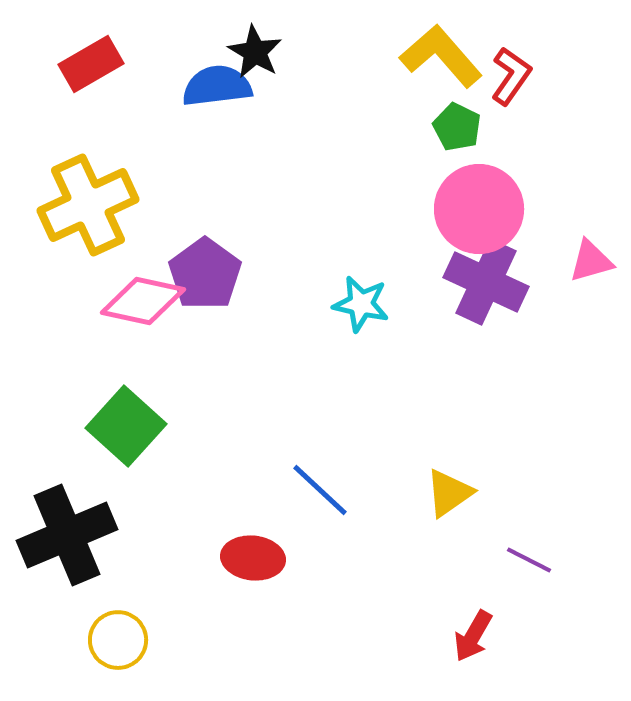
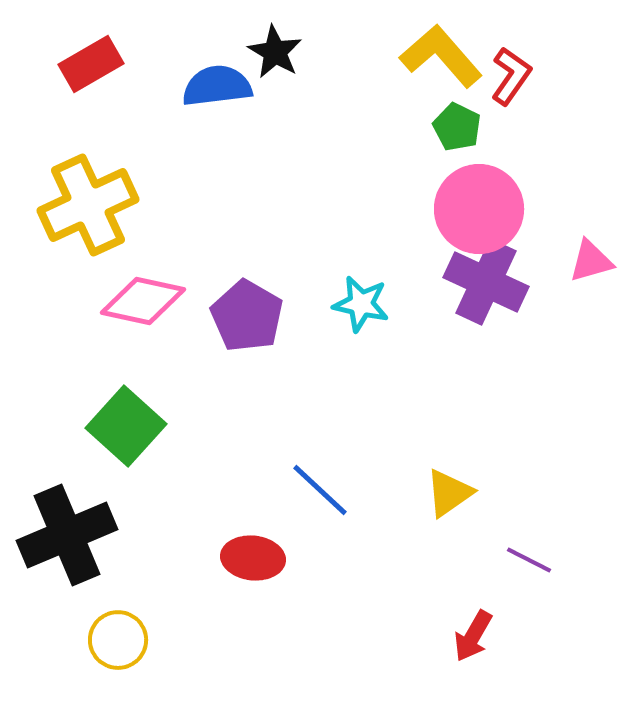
black star: moved 20 px right
purple pentagon: moved 42 px right, 42 px down; rotated 6 degrees counterclockwise
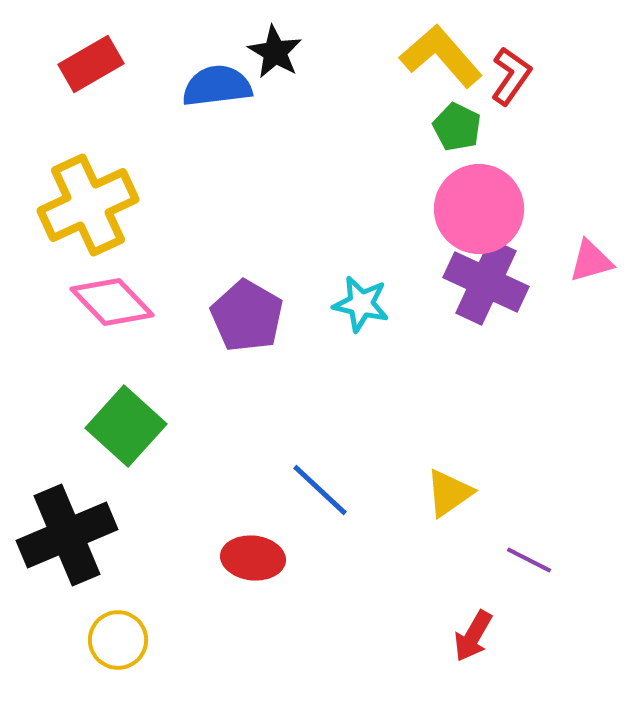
pink diamond: moved 31 px left, 1 px down; rotated 34 degrees clockwise
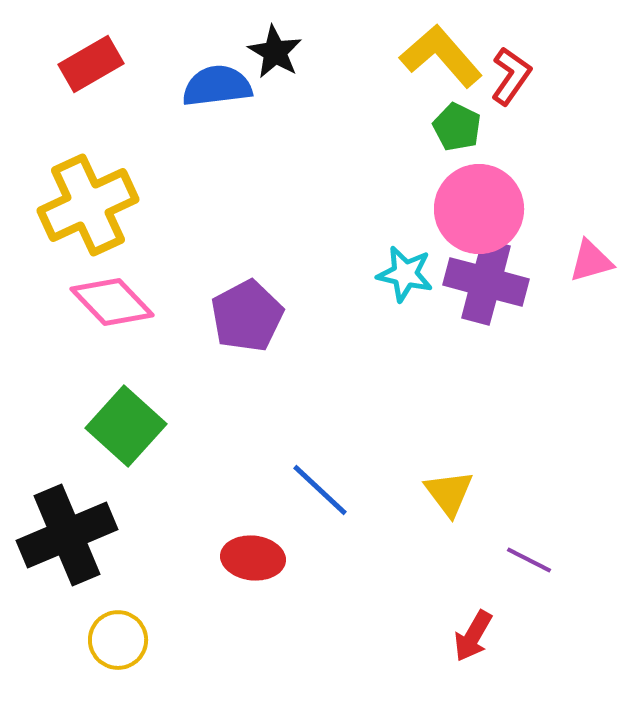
purple cross: rotated 10 degrees counterclockwise
cyan star: moved 44 px right, 30 px up
purple pentagon: rotated 14 degrees clockwise
yellow triangle: rotated 32 degrees counterclockwise
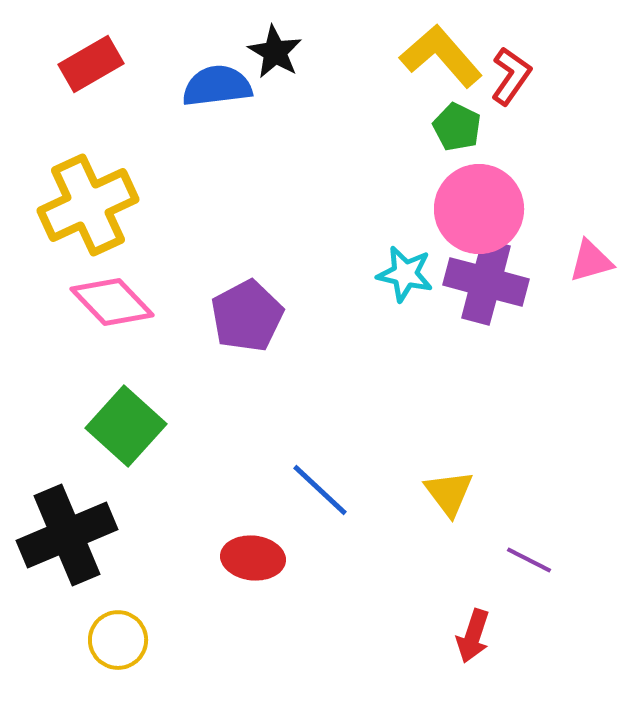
red arrow: rotated 12 degrees counterclockwise
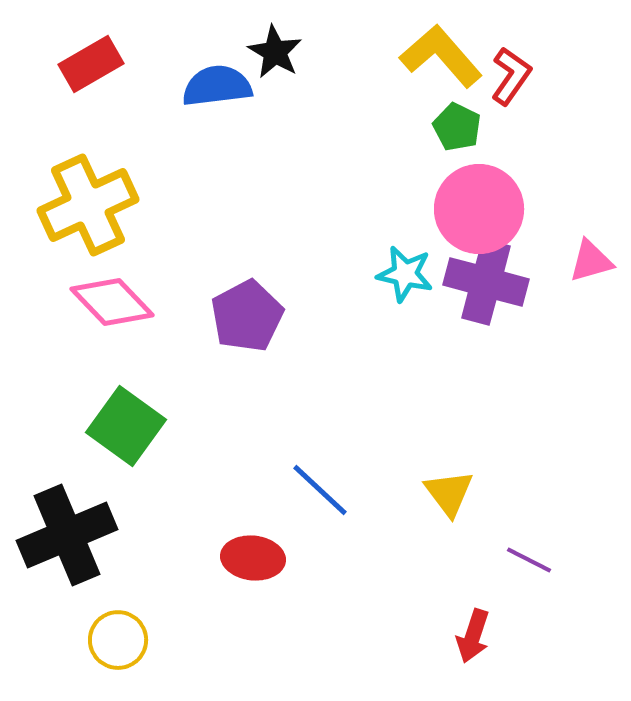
green square: rotated 6 degrees counterclockwise
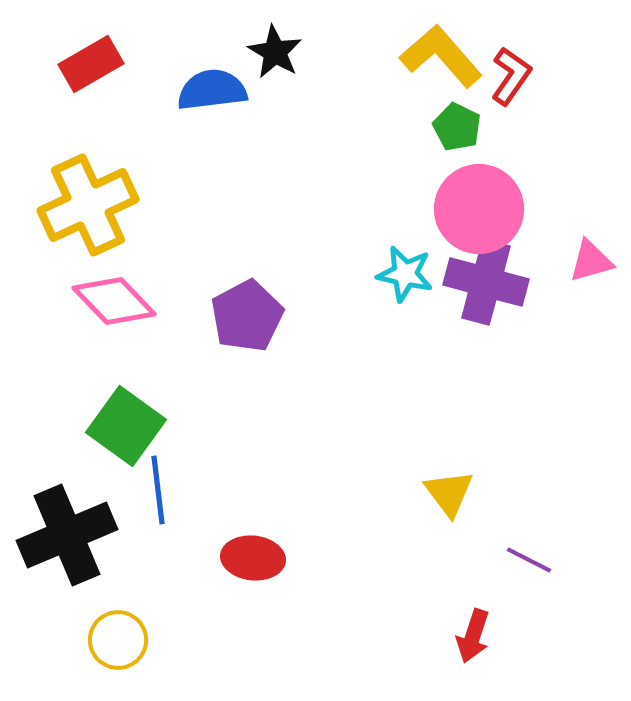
blue semicircle: moved 5 px left, 4 px down
pink diamond: moved 2 px right, 1 px up
blue line: moved 162 px left; rotated 40 degrees clockwise
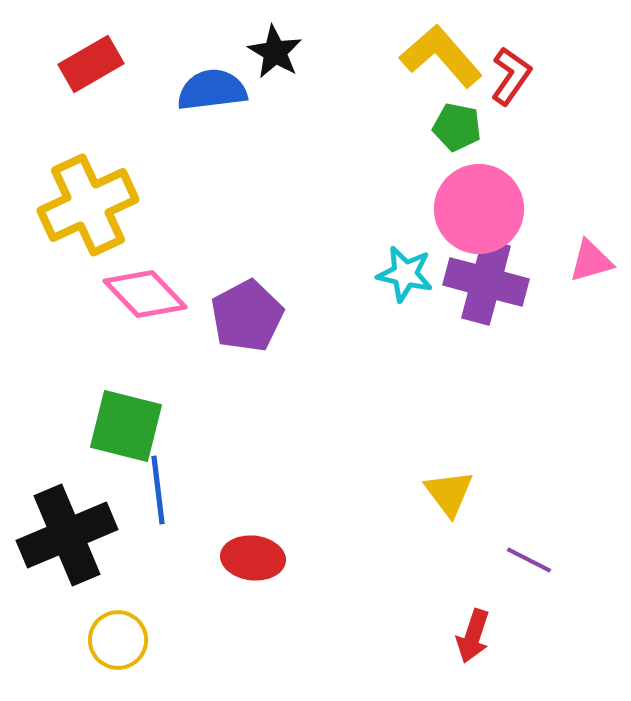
green pentagon: rotated 15 degrees counterclockwise
pink diamond: moved 31 px right, 7 px up
green square: rotated 22 degrees counterclockwise
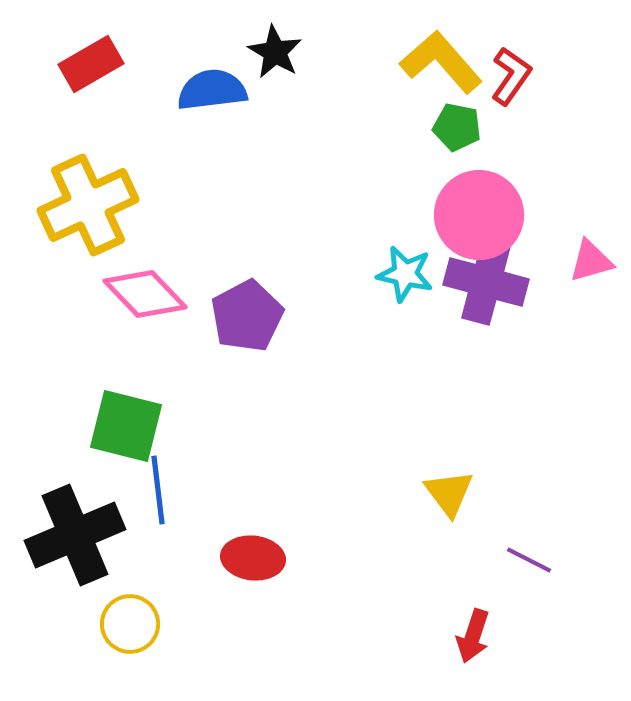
yellow L-shape: moved 6 px down
pink circle: moved 6 px down
black cross: moved 8 px right
yellow circle: moved 12 px right, 16 px up
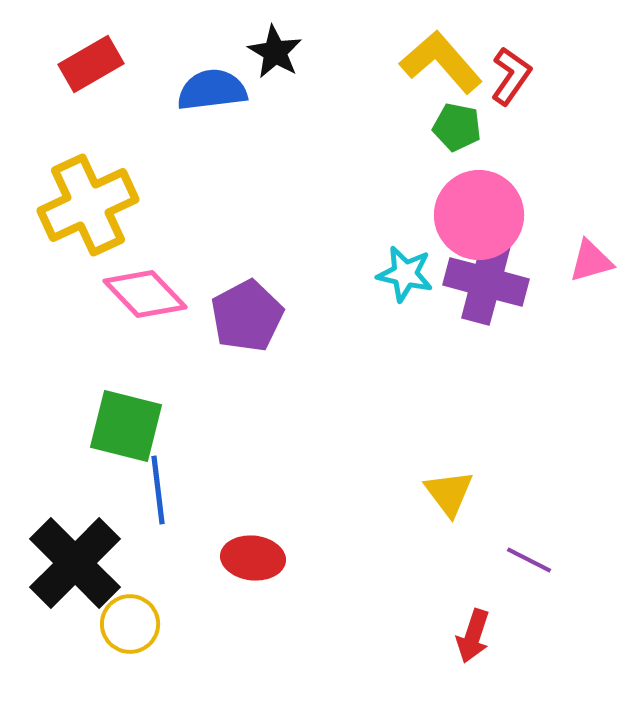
black cross: moved 28 px down; rotated 22 degrees counterclockwise
